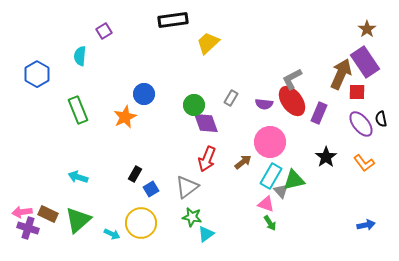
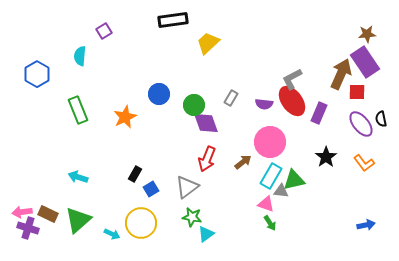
brown star at (367, 29): moved 5 px down; rotated 30 degrees clockwise
blue circle at (144, 94): moved 15 px right
gray triangle at (281, 191): rotated 42 degrees counterclockwise
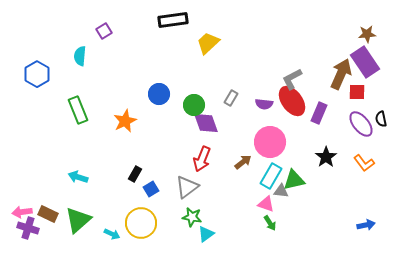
orange star at (125, 117): moved 4 px down
red arrow at (207, 159): moved 5 px left
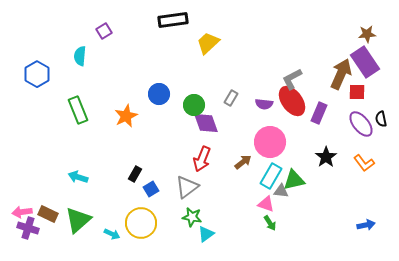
orange star at (125, 121): moved 1 px right, 5 px up
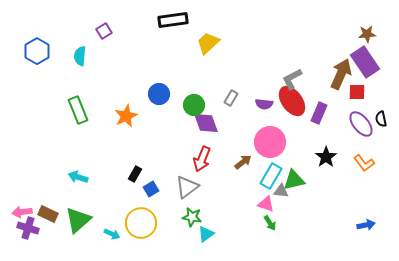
blue hexagon at (37, 74): moved 23 px up
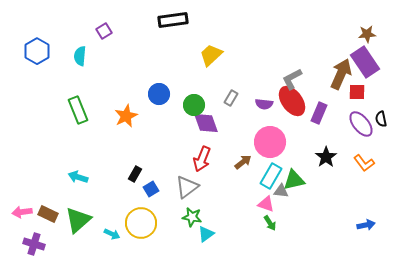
yellow trapezoid at (208, 43): moved 3 px right, 12 px down
purple cross at (28, 228): moved 6 px right, 16 px down
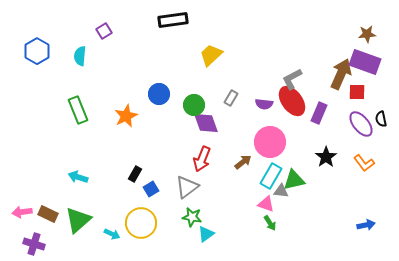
purple rectangle at (365, 62): rotated 36 degrees counterclockwise
